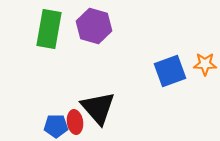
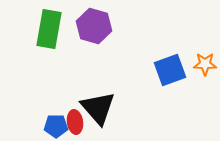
blue square: moved 1 px up
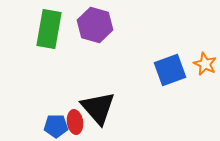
purple hexagon: moved 1 px right, 1 px up
orange star: rotated 25 degrees clockwise
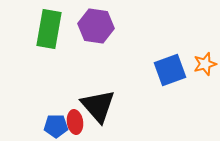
purple hexagon: moved 1 px right, 1 px down; rotated 8 degrees counterclockwise
orange star: rotated 30 degrees clockwise
black triangle: moved 2 px up
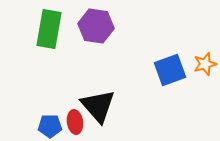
blue pentagon: moved 6 px left
